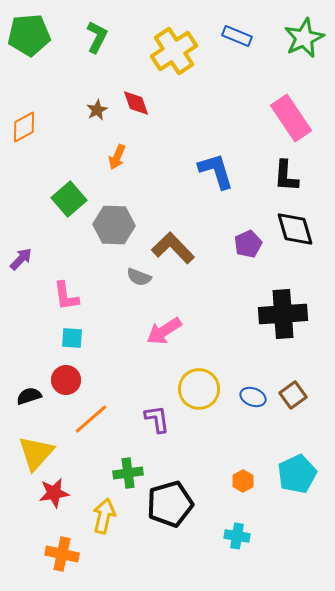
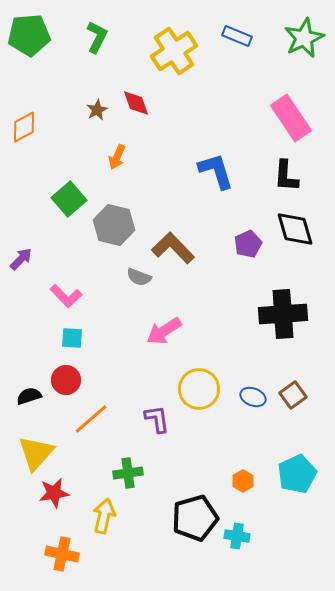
gray hexagon: rotated 12 degrees clockwise
pink L-shape: rotated 36 degrees counterclockwise
black pentagon: moved 25 px right, 14 px down
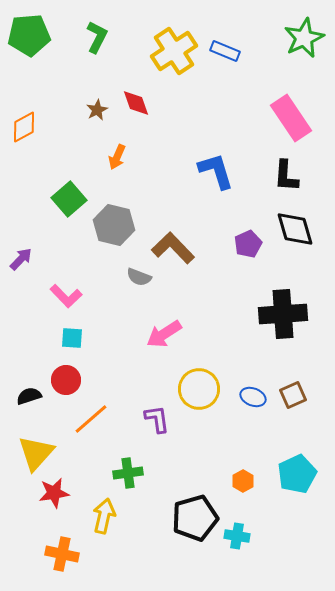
blue rectangle: moved 12 px left, 15 px down
pink arrow: moved 3 px down
brown square: rotated 12 degrees clockwise
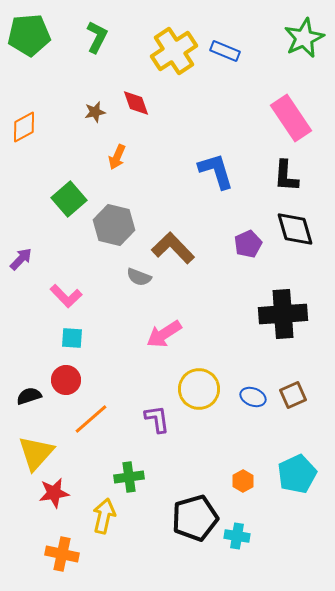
brown star: moved 2 px left, 2 px down; rotated 15 degrees clockwise
green cross: moved 1 px right, 4 px down
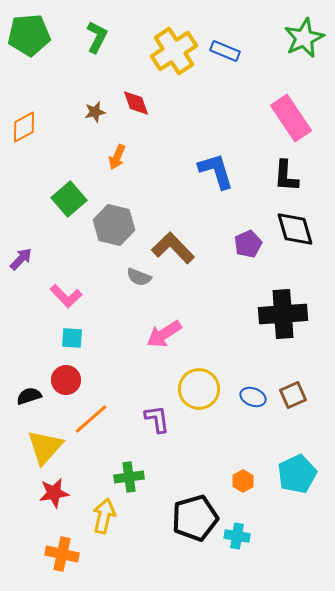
yellow triangle: moved 9 px right, 6 px up
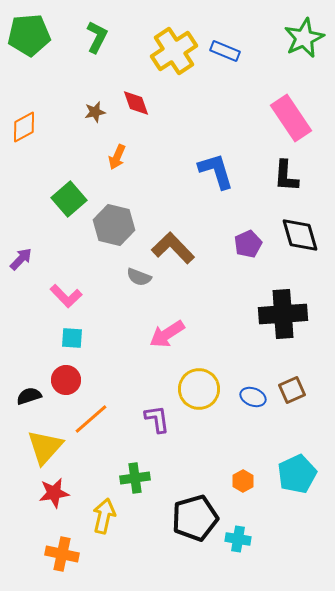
black diamond: moved 5 px right, 6 px down
pink arrow: moved 3 px right
brown square: moved 1 px left, 5 px up
green cross: moved 6 px right, 1 px down
cyan cross: moved 1 px right, 3 px down
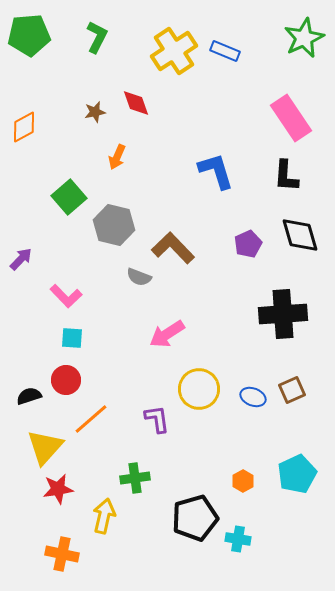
green square: moved 2 px up
red star: moved 4 px right, 4 px up
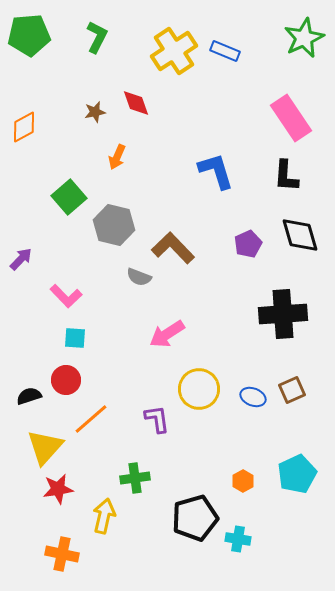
cyan square: moved 3 px right
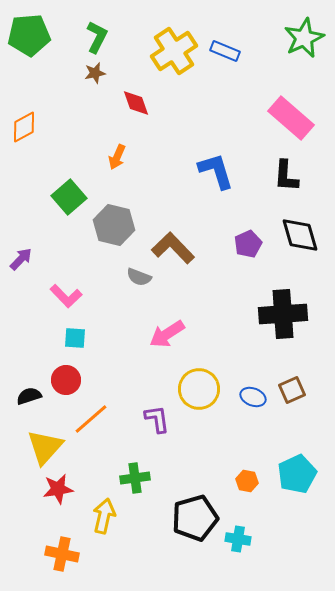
brown star: moved 39 px up
pink rectangle: rotated 15 degrees counterclockwise
orange hexagon: moved 4 px right; rotated 20 degrees counterclockwise
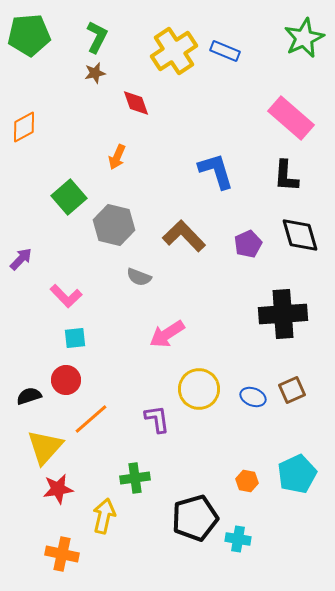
brown L-shape: moved 11 px right, 12 px up
cyan square: rotated 10 degrees counterclockwise
